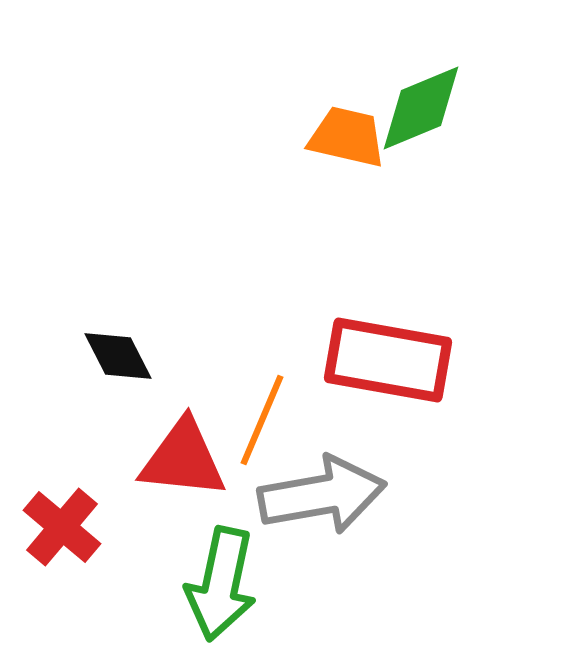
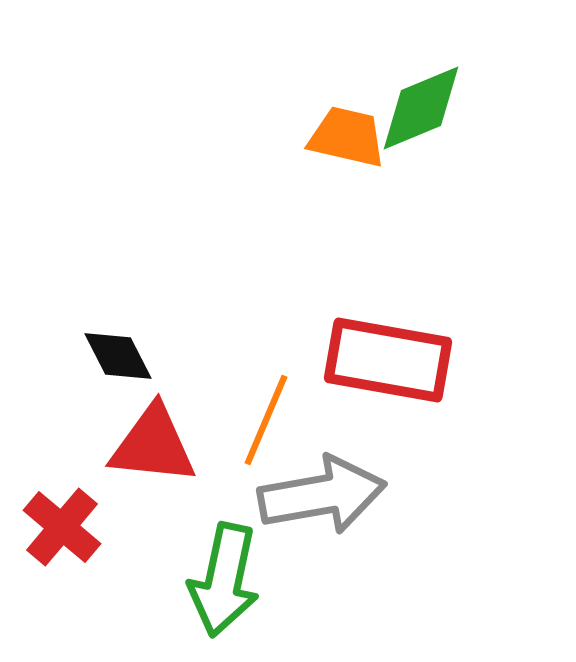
orange line: moved 4 px right
red triangle: moved 30 px left, 14 px up
green arrow: moved 3 px right, 4 px up
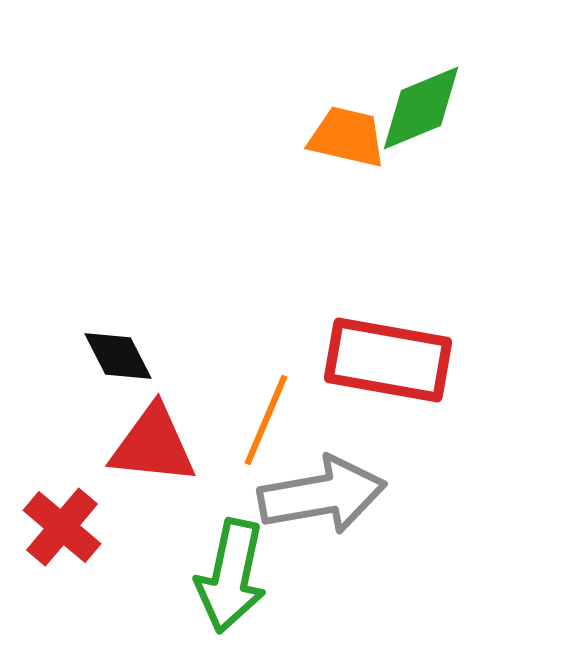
green arrow: moved 7 px right, 4 px up
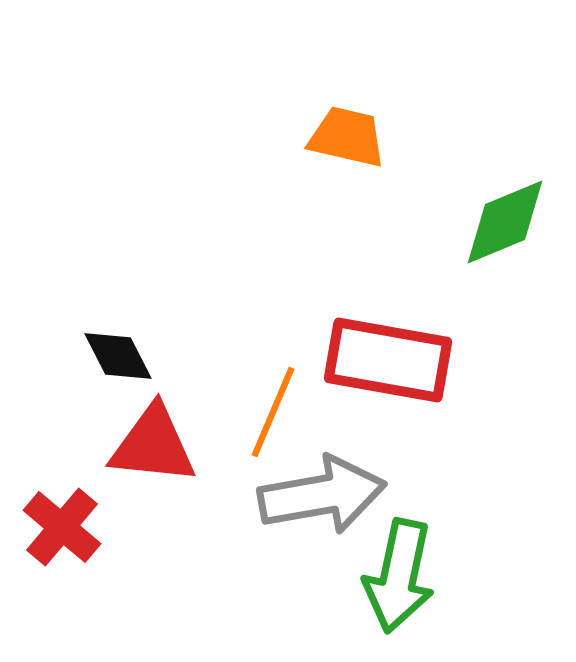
green diamond: moved 84 px right, 114 px down
orange line: moved 7 px right, 8 px up
green arrow: moved 168 px right
